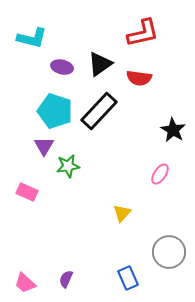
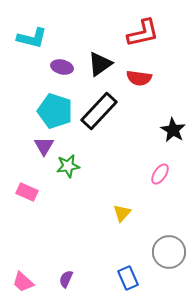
pink trapezoid: moved 2 px left, 1 px up
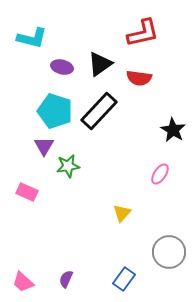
blue rectangle: moved 4 px left, 1 px down; rotated 60 degrees clockwise
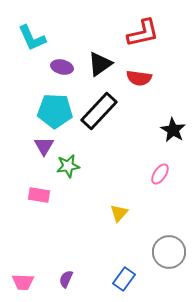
cyan L-shape: rotated 52 degrees clockwise
cyan pentagon: rotated 16 degrees counterclockwise
pink rectangle: moved 12 px right, 3 px down; rotated 15 degrees counterclockwise
yellow triangle: moved 3 px left
pink trapezoid: rotated 40 degrees counterclockwise
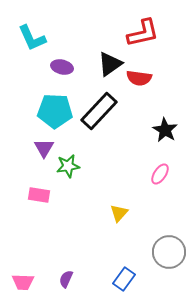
black triangle: moved 10 px right
black star: moved 8 px left
purple triangle: moved 2 px down
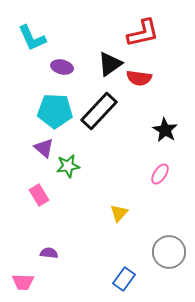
purple triangle: rotated 20 degrees counterclockwise
pink rectangle: rotated 50 degrees clockwise
purple semicircle: moved 17 px left, 26 px up; rotated 72 degrees clockwise
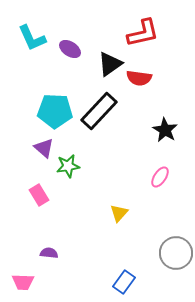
purple ellipse: moved 8 px right, 18 px up; rotated 20 degrees clockwise
pink ellipse: moved 3 px down
gray circle: moved 7 px right, 1 px down
blue rectangle: moved 3 px down
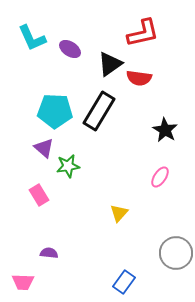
black rectangle: rotated 12 degrees counterclockwise
